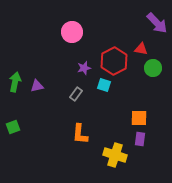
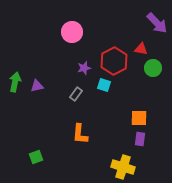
green square: moved 23 px right, 30 px down
yellow cross: moved 8 px right, 12 px down
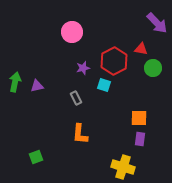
purple star: moved 1 px left
gray rectangle: moved 4 px down; rotated 64 degrees counterclockwise
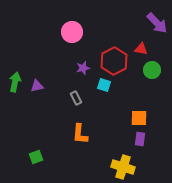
green circle: moved 1 px left, 2 px down
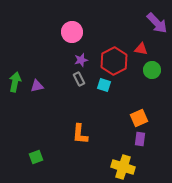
purple star: moved 2 px left, 8 px up
gray rectangle: moved 3 px right, 19 px up
orange square: rotated 24 degrees counterclockwise
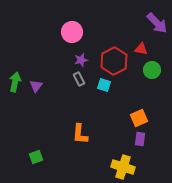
purple triangle: moved 1 px left; rotated 40 degrees counterclockwise
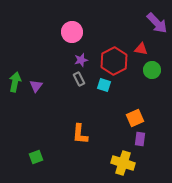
orange square: moved 4 px left
yellow cross: moved 4 px up
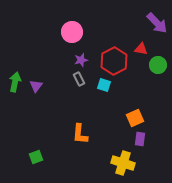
green circle: moved 6 px right, 5 px up
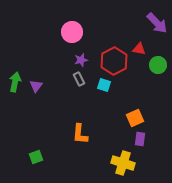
red triangle: moved 2 px left
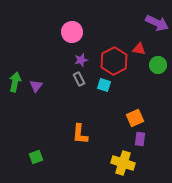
purple arrow: rotated 20 degrees counterclockwise
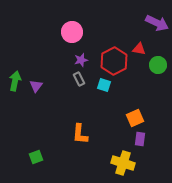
green arrow: moved 1 px up
